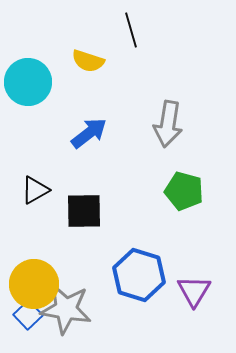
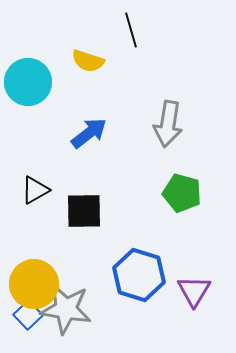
green pentagon: moved 2 px left, 2 px down
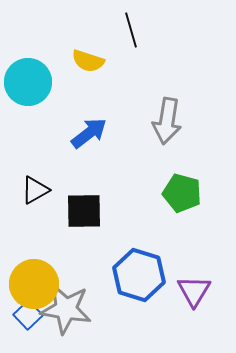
gray arrow: moved 1 px left, 3 px up
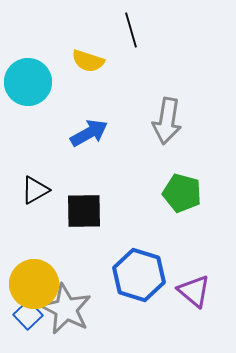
blue arrow: rotated 9 degrees clockwise
purple triangle: rotated 21 degrees counterclockwise
gray star: rotated 18 degrees clockwise
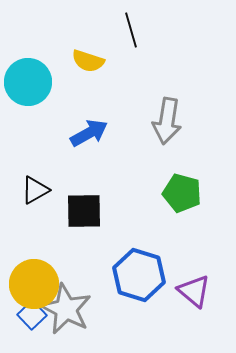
blue square: moved 4 px right
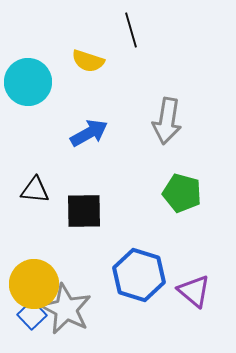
black triangle: rotated 36 degrees clockwise
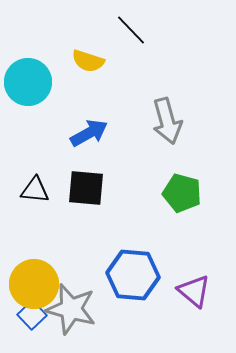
black line: rotated 28 degrees counterclockwise
gray arrow: rotated 24 degrees counterclockwise
black square: moved 2 px right, 23 px up; rotated 6 degrees clockwise
blue hexagon: moved 6 px left; rotated 12 degrees counterclockwise
gray star: moved 5 px right; rotated 12 degrees counterclockwise
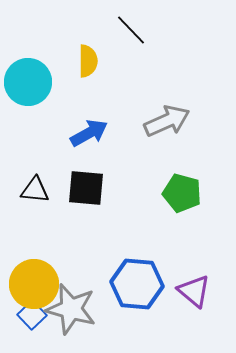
yellow semicircle: rotated 108 degrees counterclockwise
gray arrow: rotated 99 degrees counterclockwise
blue hexagon: moved 4 px right, 9 px down
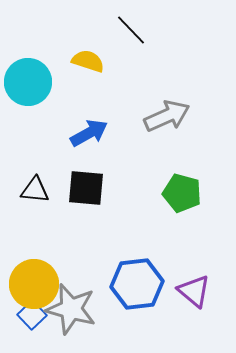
yellow semicircle: rotated 72 degrees counterclockwise
gray arrow: moved 5 px up
blue hexagon: rotated 12 degrees counterclockwise
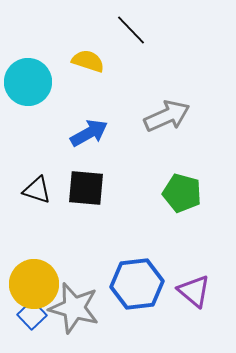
black triangle: moved 2 px right; rotated 12 degrees clockwise
gray star: moved 3 px right, 1 px up
